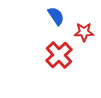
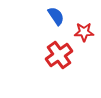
red cross: rotated 8 degrees clockwise
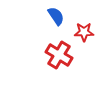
red cross: rotated 24 degrees counterclockwise
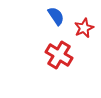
red star: moved 4 px up; rotated 24 degrees counterclockwise
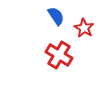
red star: rotated 18 degrees counterclockwise
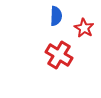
blue semicircle: rotated 36 degrees clockwise
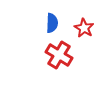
blue semicircle: moved 4 px left, 7 px down
